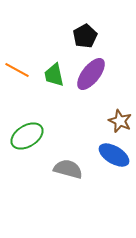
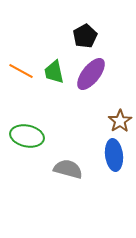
orange line: moved 4 px right, 1 px down
green trapezoid: moved 3 px up
brown star: rotated 15 degrees clockwise
green ellipse: rotated 44 degrees clockwise
blue ellipse: rotated 52 degrees clockwise
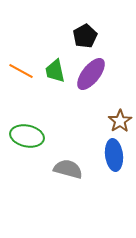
green trapezoid: moved 1 px right, 1 px up
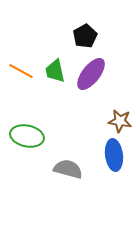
brown star: rotated 30 degrees counterclockwise
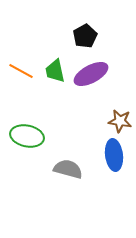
purple ellipse: rotated 24 degrees clockwise
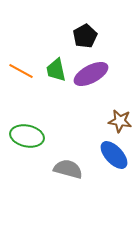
green trapezoid: moved 1 px right, 1 px up
blue ellipse: rotated 36 degrees counterclockwise
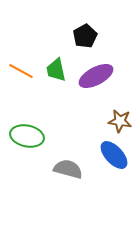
purple ellipse: moved 5 px right, 2 px down
